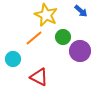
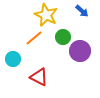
blue arrow: moved 1 px right
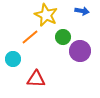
blue arrow: rotated 32 degrees counterclockwise
orange line: moved 4 px left, 1 px up
red triangle: moved 3 px left, 2 px down; rotated 24 degrees counterclockwise
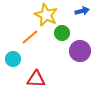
blue arrow: rotated 24 degrees counterclockwise
green circle: moved 1 px left, 4 px up
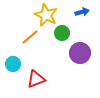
blue arrow: moved 1 px down
purple circle: moved 2 px down
cyan circle: moved 5 px down
red triangle: rotated 24 degrees counterclockwise
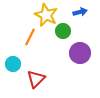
blue arrow: moved 2 px left
green circle: moved 1 px right, 2 px up
orange line: rotated 24 degrees counterclockwise
red triangle: rotated 24 degrees counterclockwise
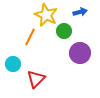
green circle: moved 1 px right
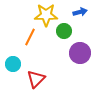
yellow star: rotated 25 degrees counterclockwise
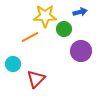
yellow star: moved 1 px left, 1 px down
green circle: moved 2 px up
orange line: rotated 36 degrees clockwise
purple circle: moved 1 px right, 2 px up
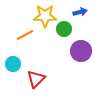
orange line: moved 5 px left, 2 px up
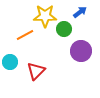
blue arrow: rotated 24 degrees counterclockwise
cyan circle: moved 3 px left, 2 px up
red triangle: moved 8 px up
